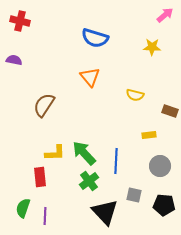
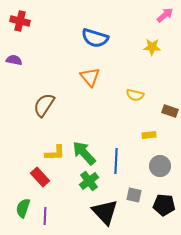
red rectangle: rotated 36 degrees counterclockwise
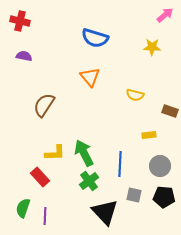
purple semicircle: moved 10 px right, 4 px up
green arrow: rotated 16 degrees clockwise
blue line: moved 4 px right, 3 px down
black pentagon: moved 8 px up
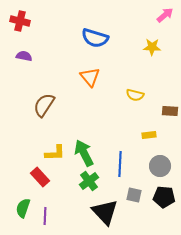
brown rectangle: rotated 14 degrees counterclockwise
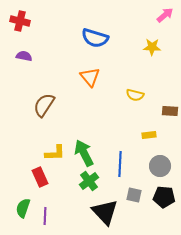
red rectangle: rotated 18 degrees clockwise
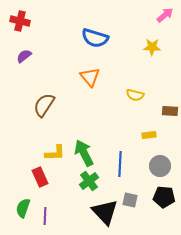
purple semicircle: rotated 49 degrees counterclockwise
gray square: moved 4 px left, 5 px down
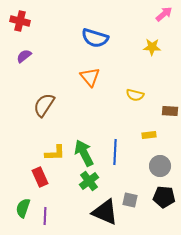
pink arrow: moved 1 px left, 1 px up
blue line: moved 5 px left, 12 px up
black triangle: rotated 24 degrees counterclockwise
